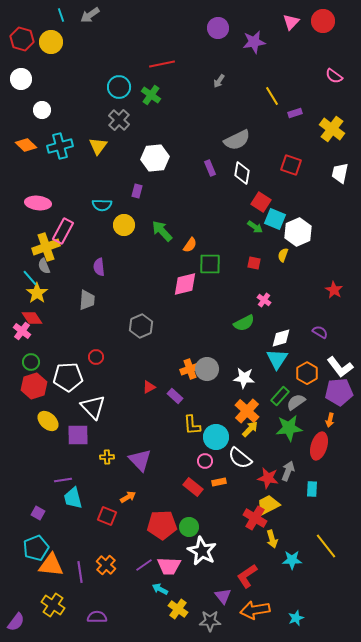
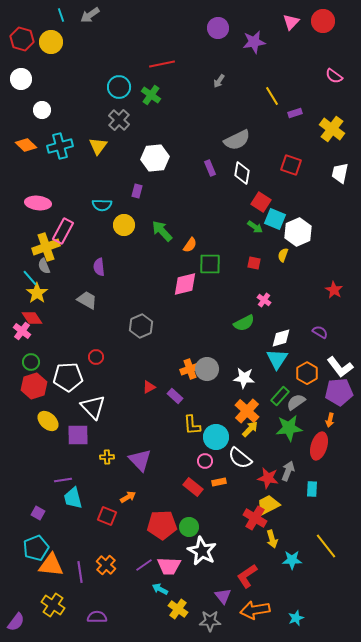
gray trapezoid at (87, 300): rotated 65 degrees counterclockwise
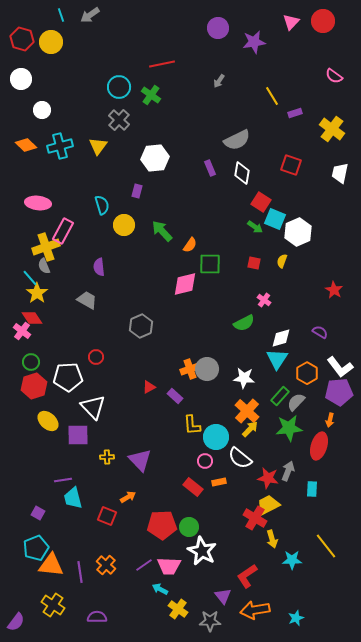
cyan semicircle at (102, 205): rotated 108 degrees counterclockwise
yellow semicircle at (283, 255): moved 1 px left, 6 px down
gray semicircle at (296, 402): rotated 12 degrees counterclockwise
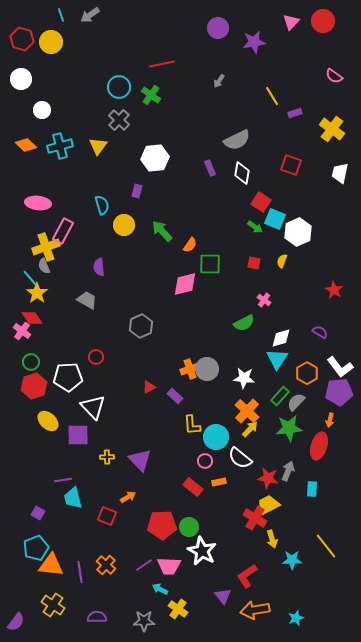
gray star at (210, 621): moved 66 px left
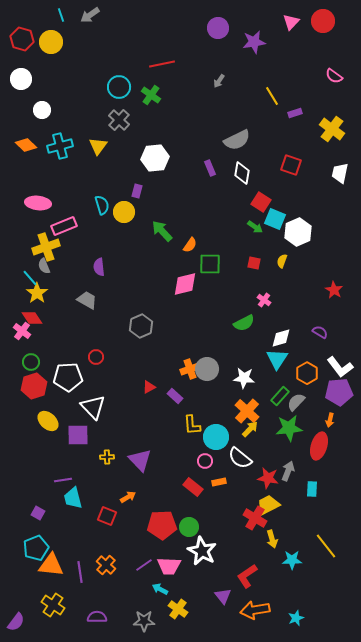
yellow circle at (124, 225): moved 13 px up
pink rectangle at (63, 231): moved 1 px right, 5 px up; rotated 40 degrees clockwise
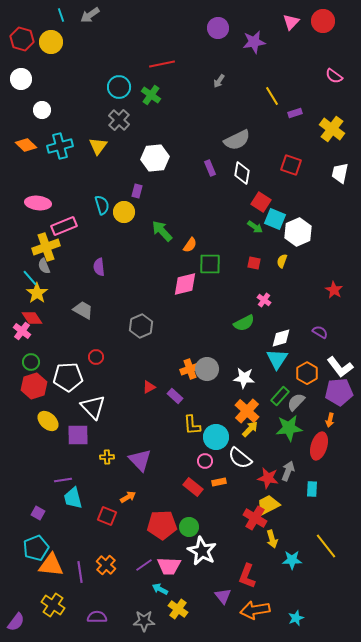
gray trapezoid at (87, 300): moved 4 px left, 10 px down
red L-shape at (247, 576): rotated 35 degrees counterclockwise
